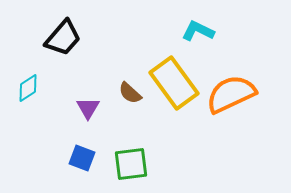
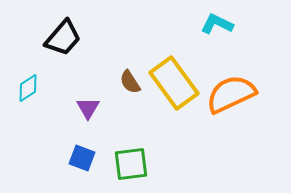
cyan L-shape: moved 19 px right, 7 px up
brown semicircle: moved 11 px up; rotated 15 degrees clockwise
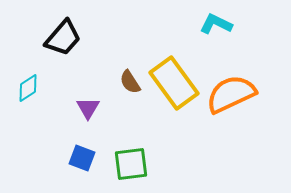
cyan L-shape: moved 1 px left
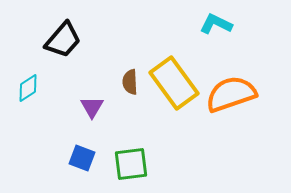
black trapezoid: moved 2 px down
brown semicircle: rotated 30 degrees clockwise
orange semicircle: rotated 6 degrees clockwise
purple triangle: moved 4 px right, 1 px up
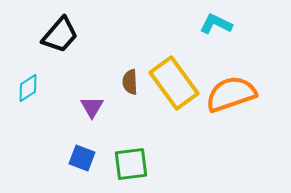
black trapezoid: moved 3 px left, 5 px up
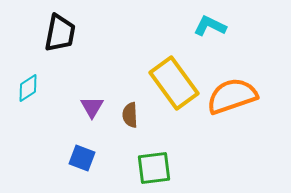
cyan L-shape: moved 6 px left, 2 px down
black trapezoid: moved 2 px up; rotated 30 degrees counterclockwise
brown semicircle: moved 33 px down
orange semicircle: moved 1 px right, 2 px down
green square: moved 23 px right, 4 px down
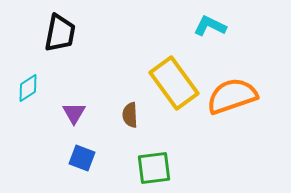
purple triangle: moved 18 px left, 6 px down
